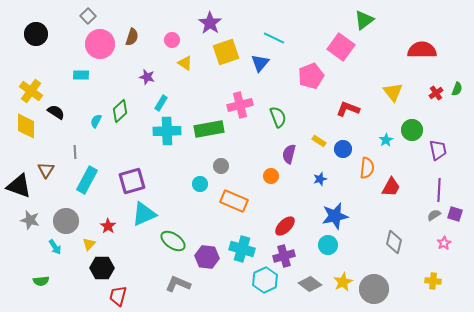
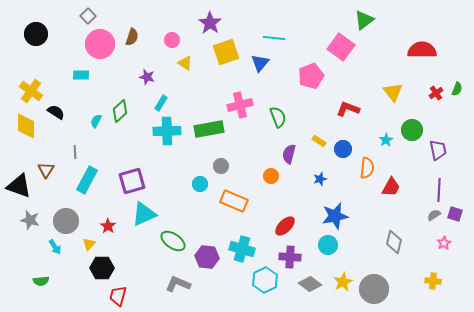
cyan line at (274, 38): rotated 20 degrees counterclockwise
purple cross at (284, 256): moved 6 px right, 1 px down; rotated 20 degrees clockwise
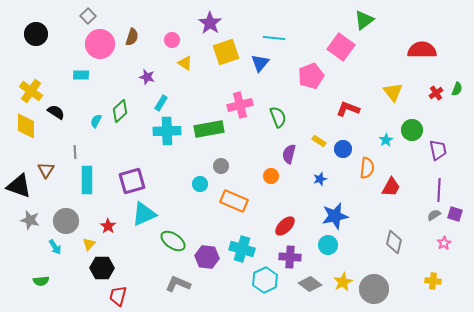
cyan rectangle at (87, 180): rotated 28 degrees counterclockwise
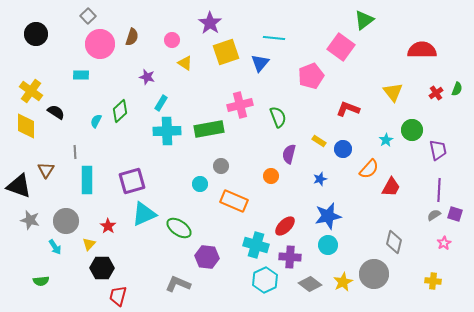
orange semicircle at (367, 168): moved 2 px right, 1 px down; rotated 35 degrees clockwise
blue star at (335, 216): moved 7 px left
green ellipse at (173, 241): moved 6 px right, 13 px up
cyan cross at (242, 249): moved 14 px right, 4 px up
gray circle at (374, 289): moved 15 px up
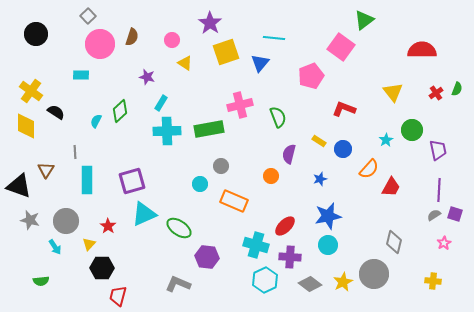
red L-shape at (348, 109): moved 4 px left
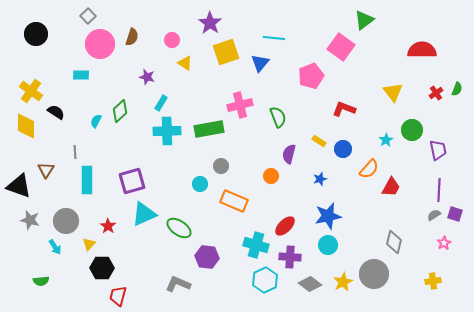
yellow cross at (433, 281): rotated 14 degrees counterclockwise
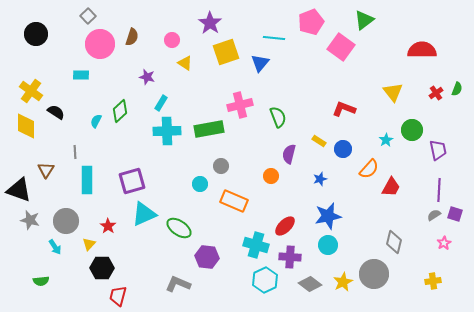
pink pentagon at (311, 76): moved 54 px up
black triangle at (19, 186): moved 4 px down
